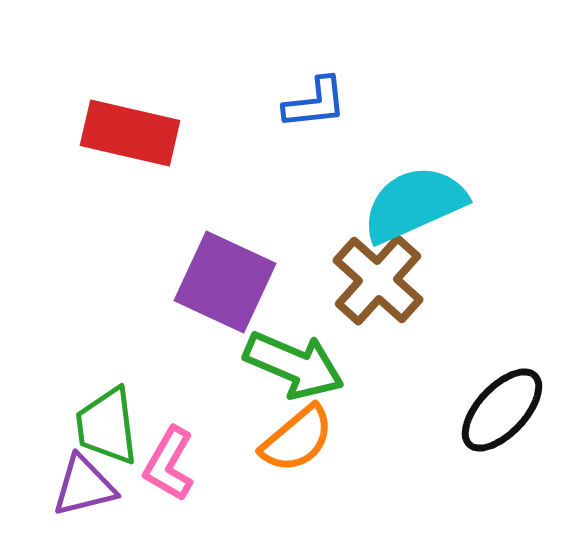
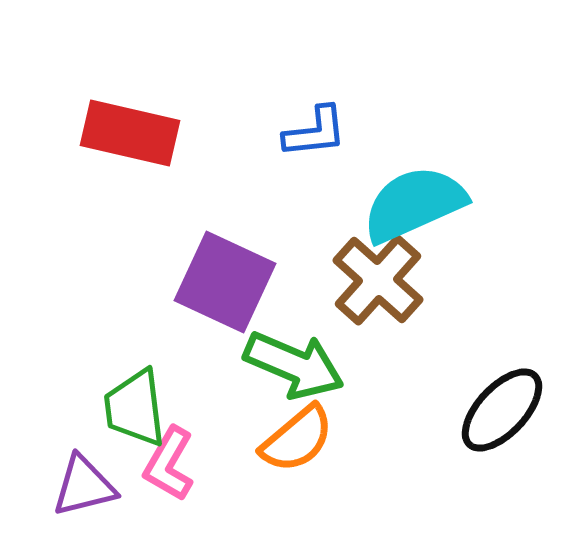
blue L-shape: moved 29 px down
green trapezoid: moved 28 px right, 18 px up
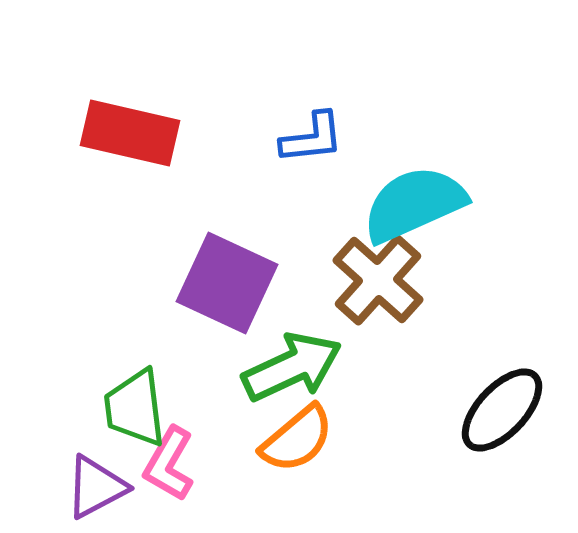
blue L-shape: moved 3 px left, 6 px down
purple square: moved 2 px right, 1 px down
green arrow: moved 2 px left, 2 px down; rotated 48 degrees counterclockwise
purple triangle: moved 12 px right, 1 px down; rotated 14 degrees counterclockwise
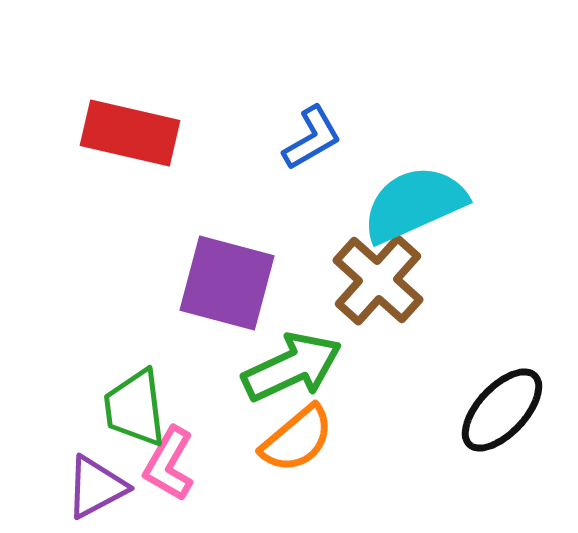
blue L-shape: rotated 24 degrees counterclockwise
purple square: rotated 10 degrees counterclockwise
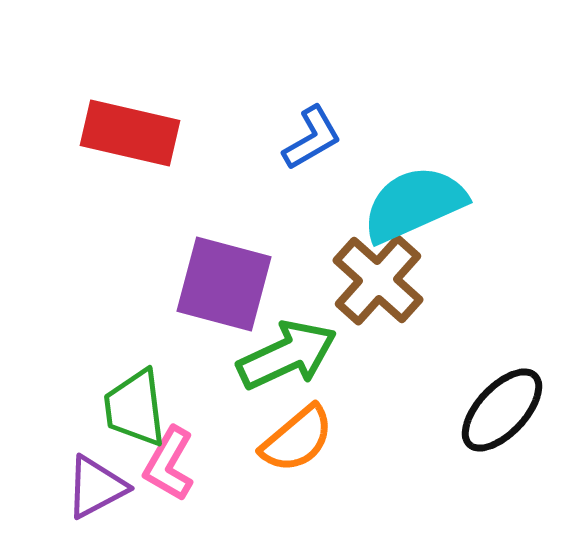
purple square: moved 3 px left, 1 px down
green arrow: moved 5 px left, 12 px up
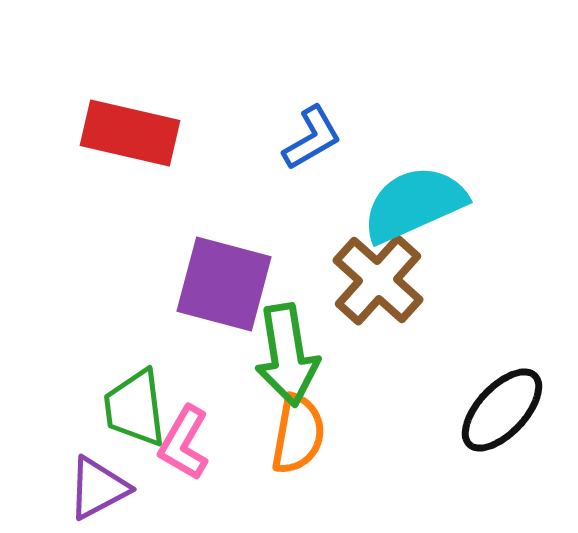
green arrow: rotated 106 degrees clockwise
orange semicircle: moved 1 px right, 5 px up; rotated 40 degrees counterclockwise
pink L-shape: moved 15 px right, 21 px up
purple triangle: moved 2 px right, 1 px down
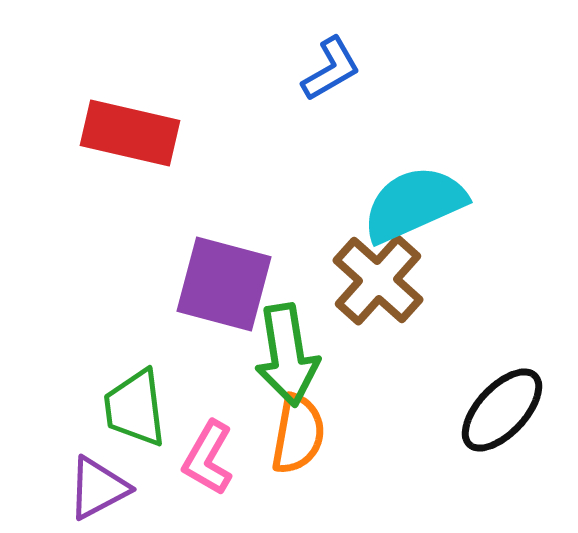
blue L-shape: moved 19 px right, 69 px up
pink L-shape: moved 24 px right, 15 px down
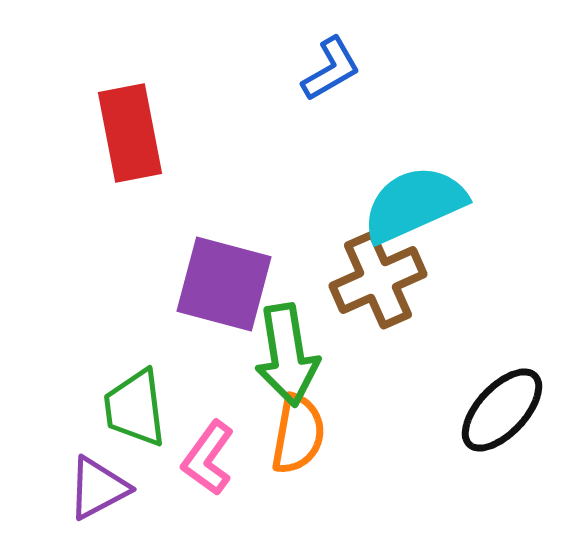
red rectangle: rotated 66 degrees clockwise
brown cross: rotated 24 degrees clockwise
pink L-shape: rotated 6 degrees clockwise
